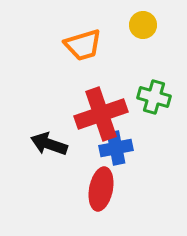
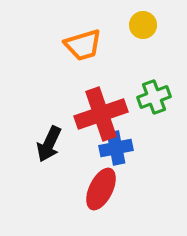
green cross: rotated 36 degrees counterclockwise
black arrow: rotated 84 degrees counterclockwise
red ellipse: rotated 15 degrees clockwise
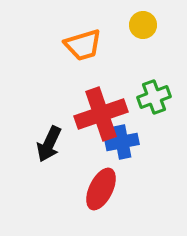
blue cross: moved 6 px right, 6 px up
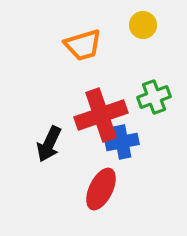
red cross: moved 1 px down
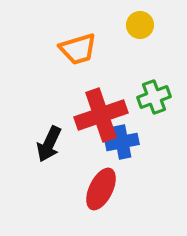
yellow circle: moved 3 px left
orange trapezoid: moved 5 px left, 4 px down
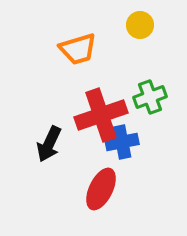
green cross: moved 4 px left
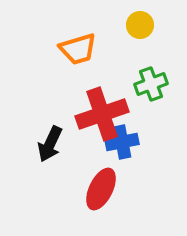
green cross: moved 1 px right, 13 px up
red cross: moved 1 px right, 1 px up
black arrow: moved 1 px right
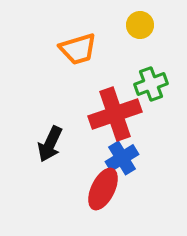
red cross: moved 13 px right
blue cross: moved 16 px down; rotated 20 degrees counterclockwise
red ellipse: moved 2 px right
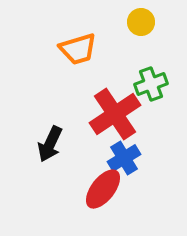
yellow circle: moved 1 px right, 3 px up
red cross: rotated 15 degrees counterclockwise
blue cross: moved 2 px right
red ellipse: rotated 12 degrees clockwise
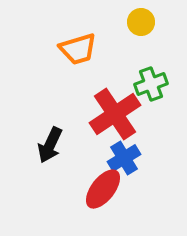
black arrow: moved 1 px down
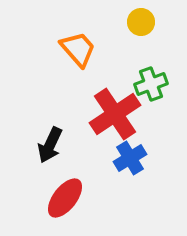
orange trapezoid: rotated 114 degrees counterclockwise
blue cross: moved 6 px right
red ellipse: moved 38 px left, 9 px down
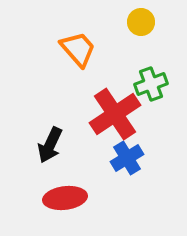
blue cross: moved 3 px left
red ellipse: rotated 45 degrees clockwise
